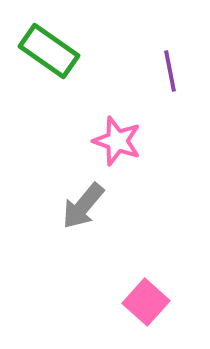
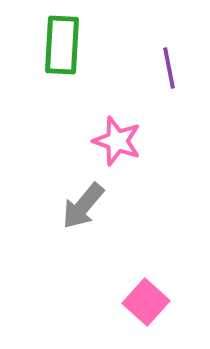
green rectangle: moved 13 px right, 6 px up; rotated 58 degrees clockwise
purple line: moved 1 px left, 3 px up
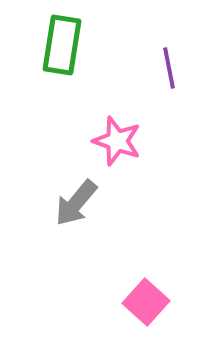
green rectangle: rotated 6 degrees clockwise
gray arrow: moved 7 px left, 3 px up
